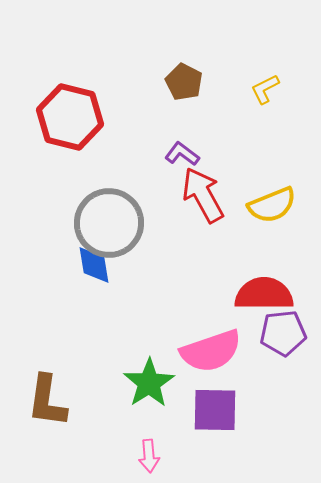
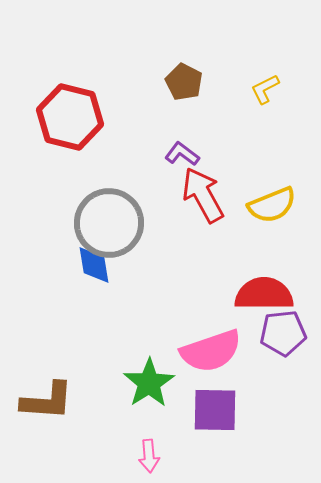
brown L-shape: rotated 94 degrees counterclockwise
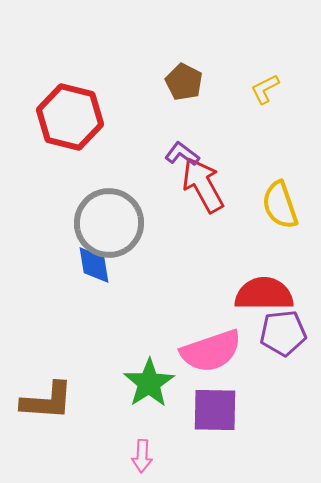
red arrow: moved 10 px up
yellow semicircle: moved 8 px right; rotated 93 degrees clockwise
pink arrow: moved 7 px left; rotated 8 degrees clockwise
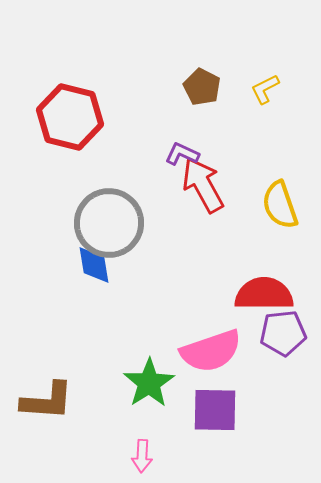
brown pentagon: moved 18 px right, 5 px down
purple L-shape: rotated 12 degrees counterclockwise
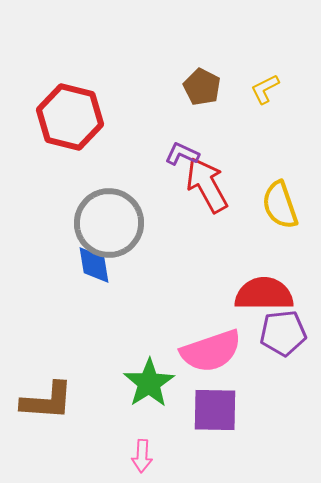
red arrow: moved 4 px right
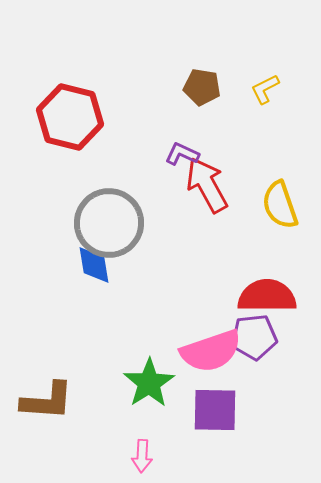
brown pentagon: rotated 18 degrees counterclockwise
red semicircle: moved 3 px right, 2 px down
purple pentagon: moved 29 px left, 4 px down
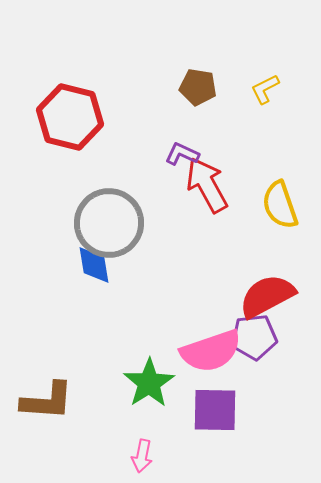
brown pentagon: moved 4 px left
red semicircle: rotated 28 degrees counterclockwise
pink arrow: rotated 8 degrees clockwise
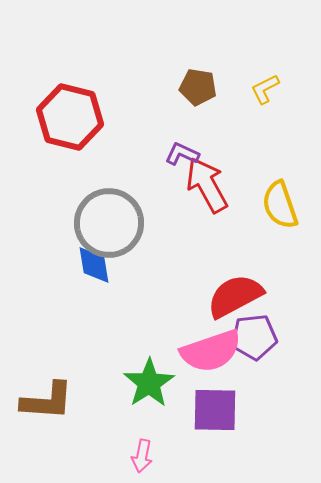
red semicircle: moved 32 px left
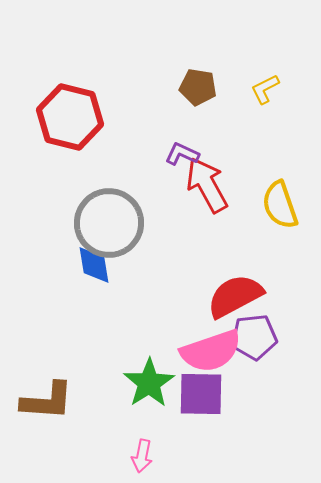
purple square: moved 14 px left, 16 px up
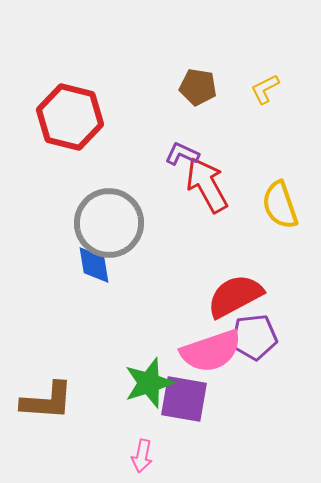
green star: rotated 15 degrees clockwise
purple square: moved 17 px left, 5 px down; rotated 9 degrees clockwise
